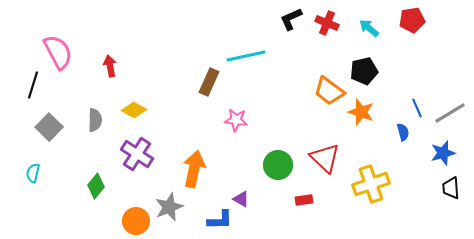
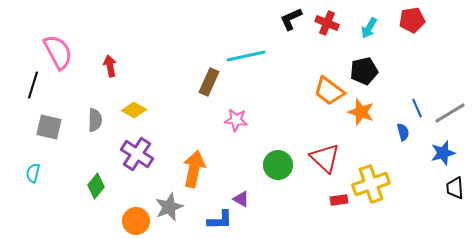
cyan arrow: rotated 100 degrees counterclockwise
gray square: rotated 32 degrees counterclockwise
black trapezoid: moved 4 px right
red rectangle: moved 35 px right
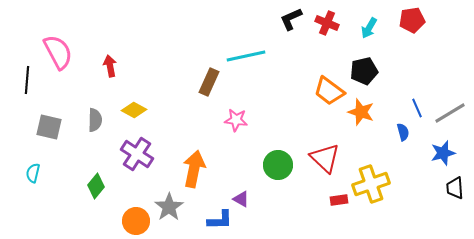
black line: moved 6 px left, 5 px up; rotated 12 degrees counterclockwise
gray star: rotated 12 degrees counterclockwise
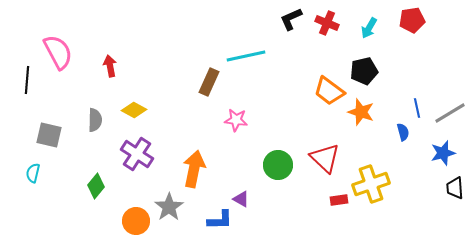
blue line: rotated 12 degrees clockwise
gray square: moved 8 px down
